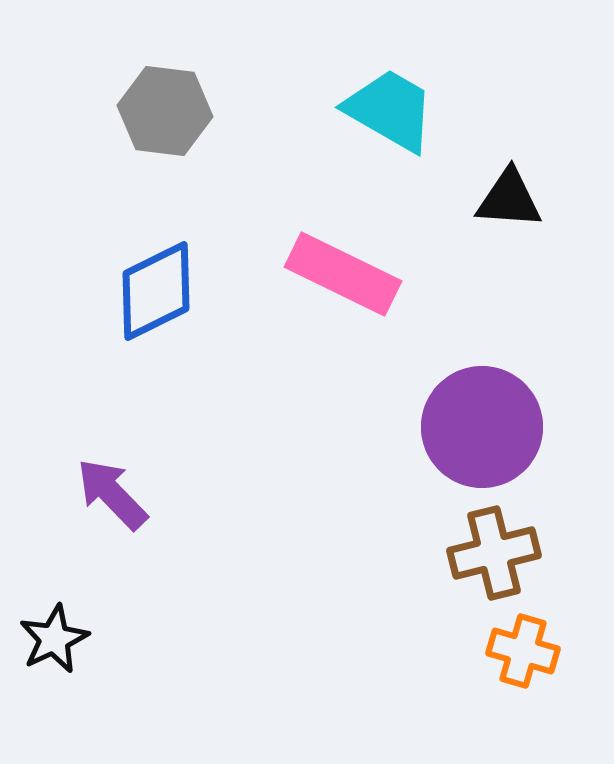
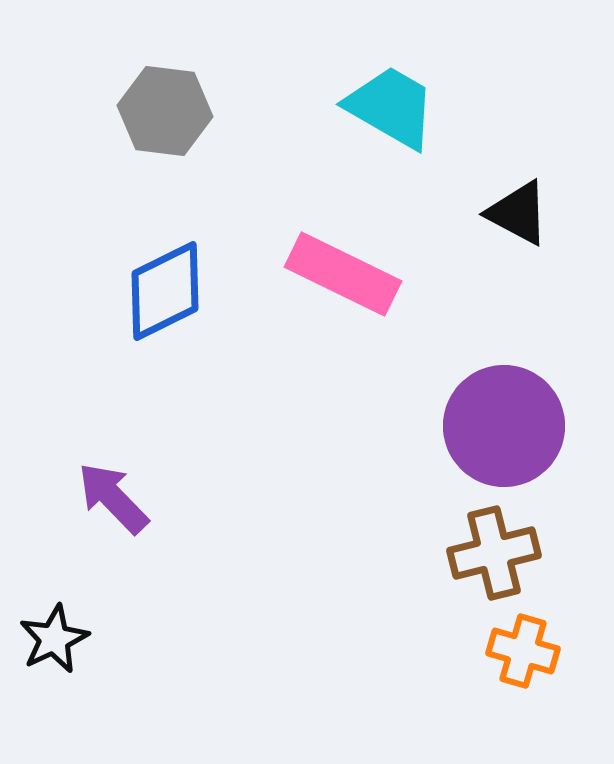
cyan trapezoid: moved 1 px right, 3 px up
black triangle: moved 9 px right, 14 px down; rotated 24 degrees clockwise
blue diamond: moved 9 px right
purple circle: moved 22 px right, 1 px up
purple arrow: moved 1 px right, 4 px down
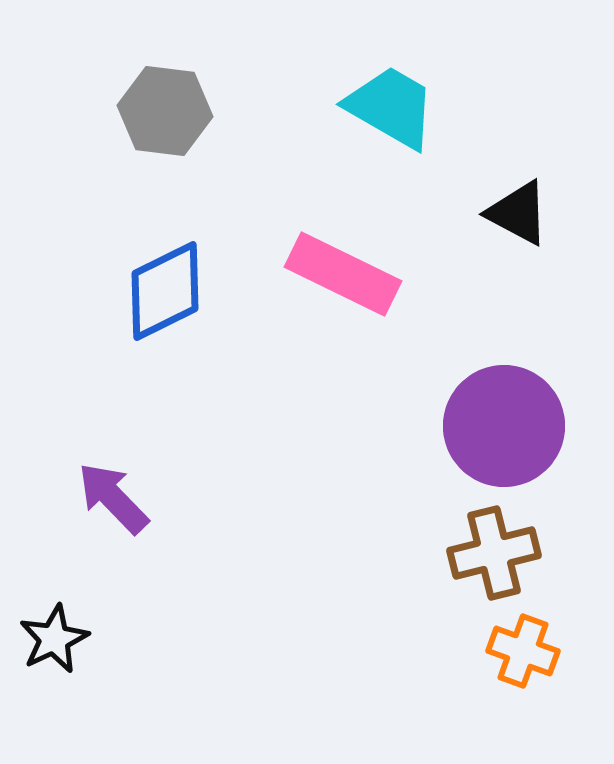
orange cross: rotated 4 degrees clockwise
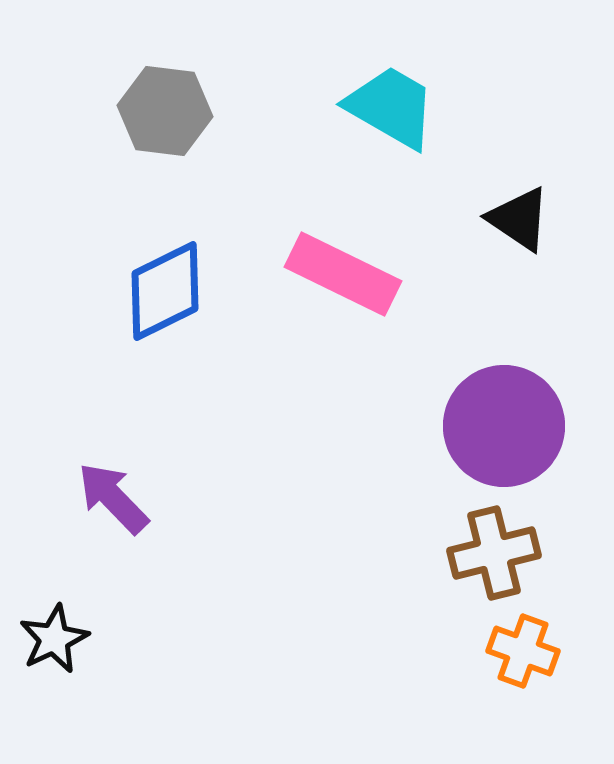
black triangle: moved 1 px right, 6 px down; rotated 6 degrees clockwise
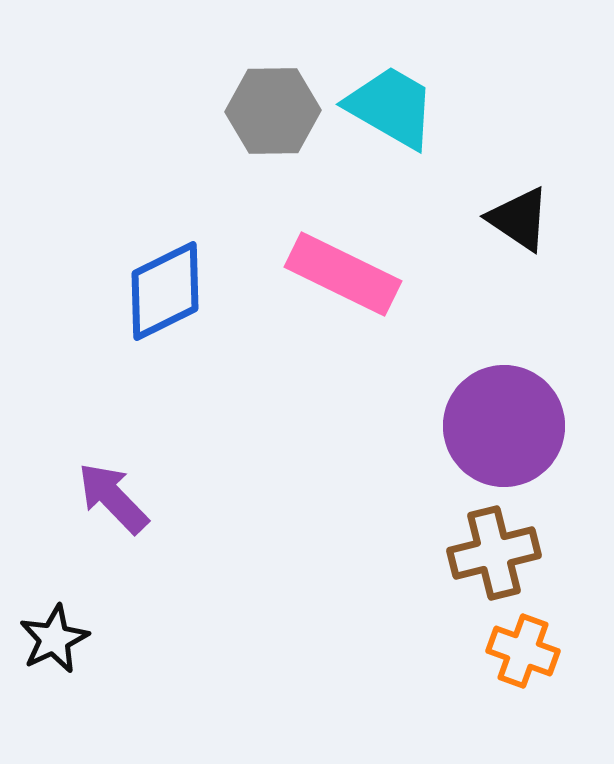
gray hexagon: moved 108 px right; rotated 8 degrees counterclockwise
